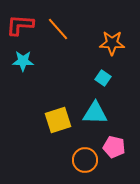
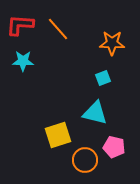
cyan square: rotated 35 degrees clockwise
cyan triangle: rotated 12 degrees clockwise
yellow square: moved 15 px down
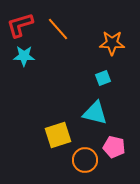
red L-shape: rotated 20 degrees counterclockwise
cyan star: moved 1 px right, 5 px up
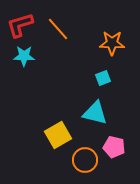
yellow square: rotated 12 degrees counterclockwise
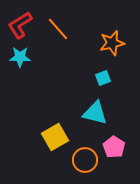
red L-shape: rotated 16 degrees counterclockwise
orange star: rotated 15 degrees counterclockwise
cyan star: moved 4 px left, 1 px down
yellow square: moved 3 px left, 2 px down
pink pentagon: rotated 20 degrees clockwise
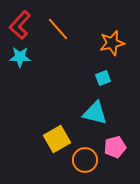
red L-shape: rotated 16 degrees counterclockwise
yellow square: moved 2 px right, 2 px down
pink pentagon: moved 1 px right; rotated 25 degrees clockwise
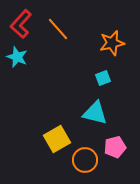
red L-shape: moved 1 px right, 1 px up
cyan star: moved 3 px left; rotated 20 degrees clockwise
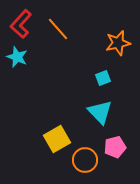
orange star: moved 6 px right
cyan triangle: moved 5 px right, 1 px up; rotated 32 degrees clockwise
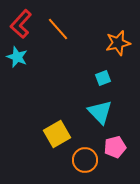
yellow square: moved 5 px up
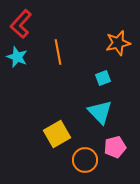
orange line: moved 23 px down; rotated 30 degrees clockwise
